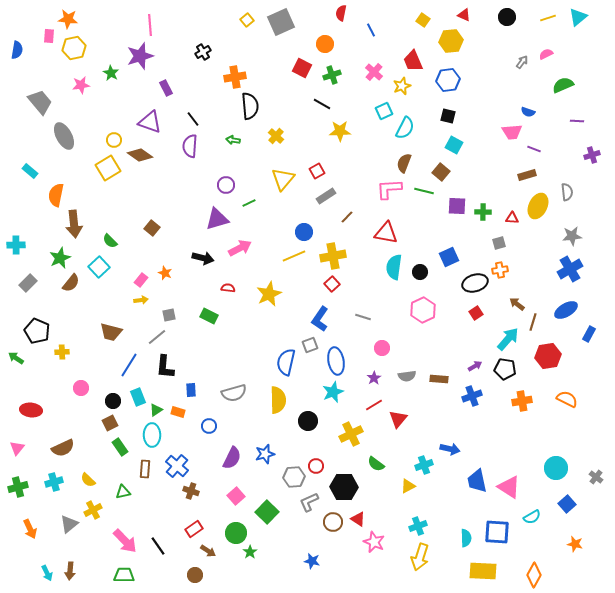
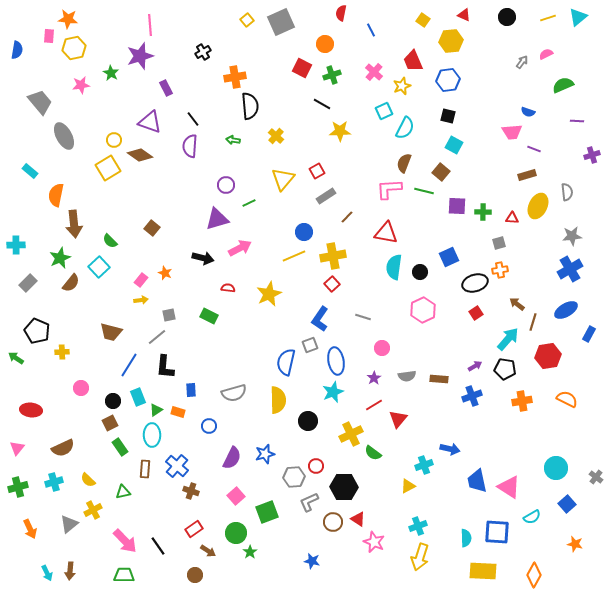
green semicircle at (376, 464): moved 3 px left, 11 px up
green square at (267, 512): rotated 25 degrees clockwise
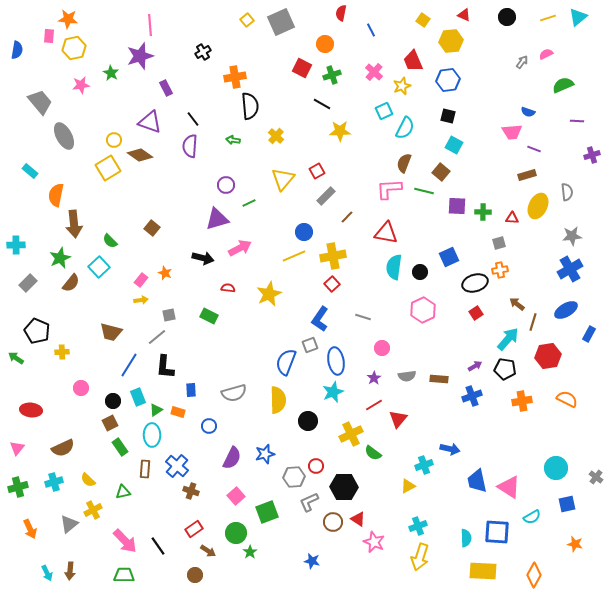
gray rectangle at (326, 196): rotated 12 degrees counterclockwise
blue semicircle at (286, 362): rotated 8 degrees clockwise
blue square at (567, 504): rotated 30 degrees clockwise
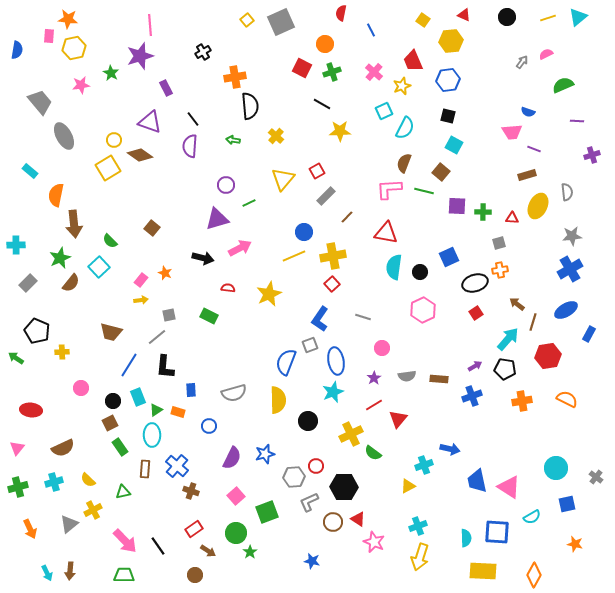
green cross at (332, 75): moved 3 px up
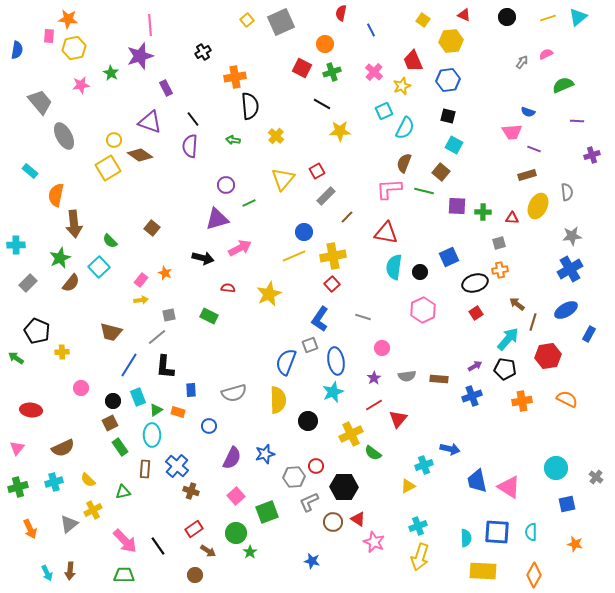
cyan semicircle at (532, 517): moved 1 px left, 15 px down; rotated 120 degrees clockwise
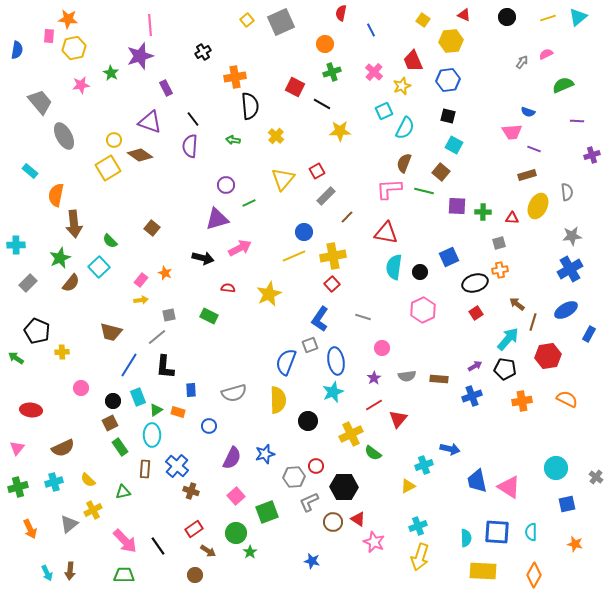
red square at (302, 68): moved 7 px left, 19 px down
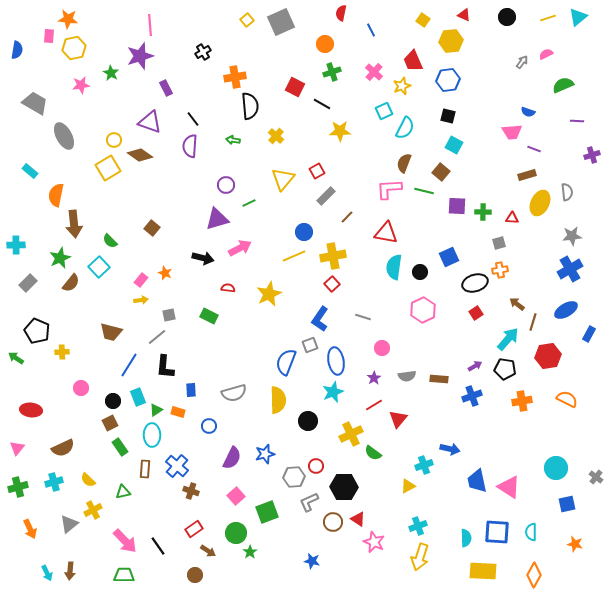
gray trapezoid at (40, 102): moved 5 px left, 1 px down; rotated 20 degrees counterclockwise
yellow ellipse at (538, 206): moved 2 px right, 3 px up
